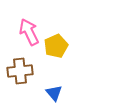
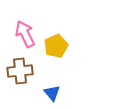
pink arrow: moved 4 px left, 2 px down
blue triangle: moved 2 px left
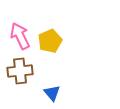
pink arrow: moved 5 px left, 2 px down
yellow pentagon: moved 6 px left, 5 px up
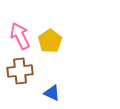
yellow pentagon: rotated 10 degrees counterclockwise
blue triangle: rotated 24 degrees counterclockwise
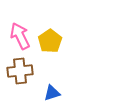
blue triangle: rotated 42 degrees counterclockwise
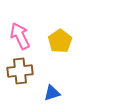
yellow pentagon: moved 10 px right
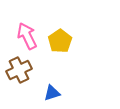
pink arrow: moved 7 px right
brown cross: moved 1 px left, 1 px up; rotated 20 degrees counterclockwise
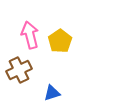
pink arrow: moved 3 px right, 1 px up; rotated 12 degrees clockwise
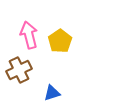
pink arrow: moved 1 px left
